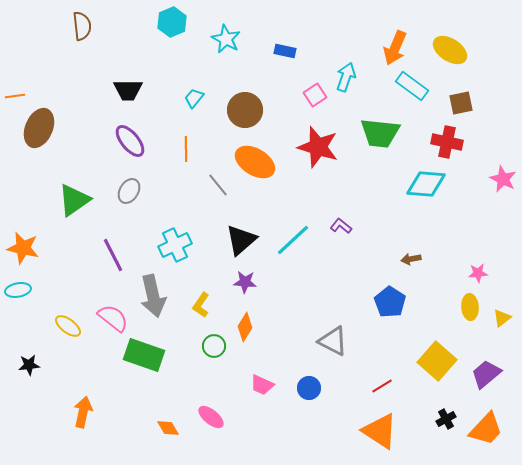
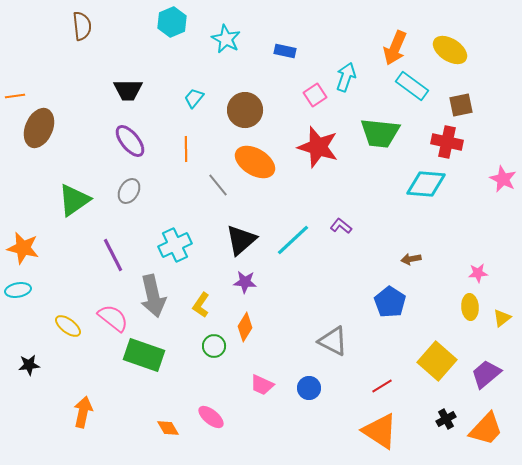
brown square at (461, 103): moved 2 px down
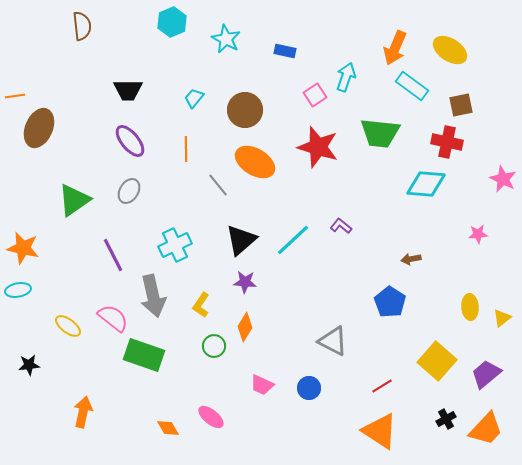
pink star at (478, 273): moved 39 px up
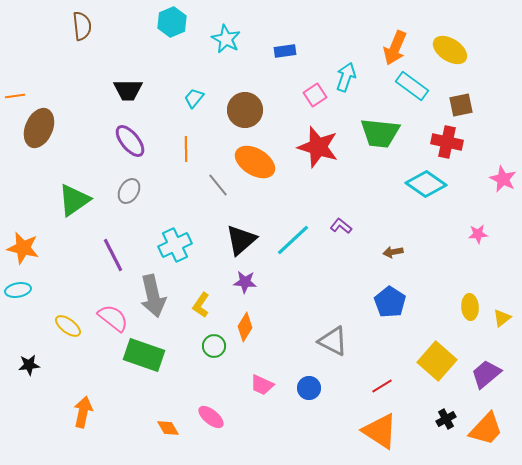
blue rectangle at (285, 51): rotated 20 degrees counterclockwise
cyan diamond at (426, 184): rotated 30 degrees clockwise
brown arrow at (411, 259): moved 18 px left, 7 px up
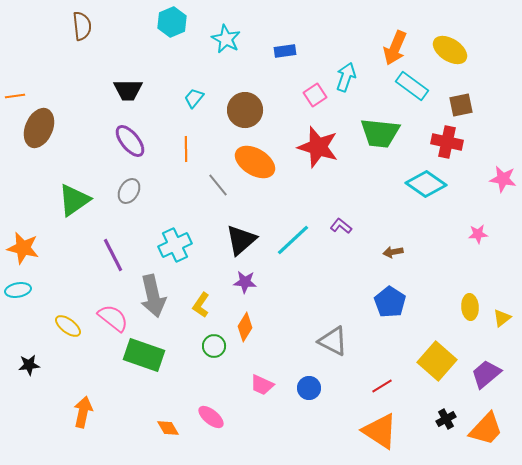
pink star at (503, 179): rotated 16 degrees counterclockwise
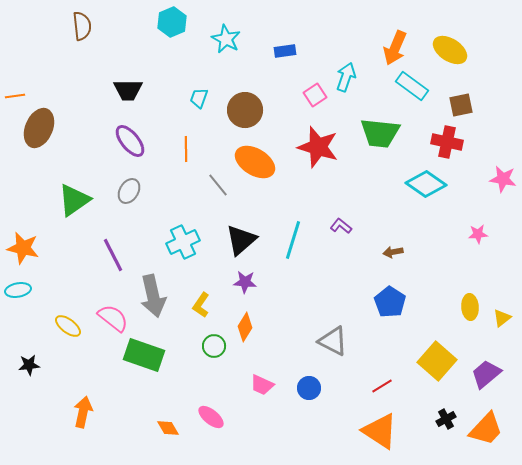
cyan trapezoid at (194, 98): moved 5 px right; rotated 20 degrees counterclockwise
cyan line at (293, 240): rotated 30 degrees counterclockwise
cyan cross at (175, 245): moved 8 px right, 3 px up
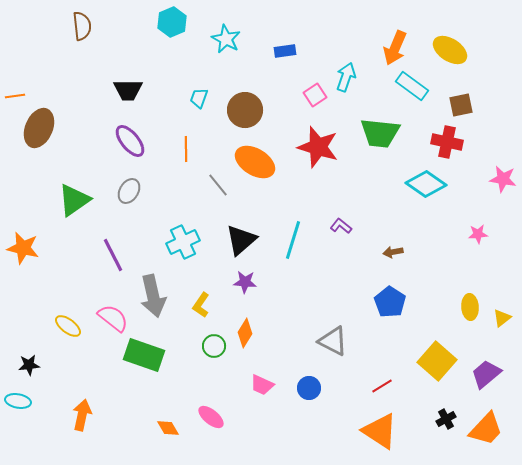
cyan ellipse at (18, 290): moved 111 px down; rotated 20 degrees clockwise
orange diamond at (245, 327): moved 6 px down
orange arrow at (83, 412): moved 1 px left, 3 px down
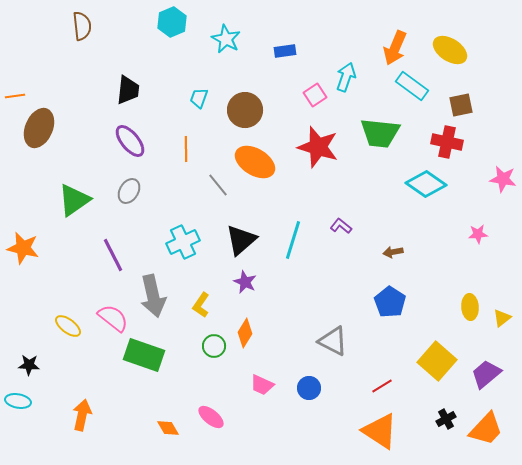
black trapezoid at (128, 90): rotated 84 degrees counterclockwise
purple star at (245, 282): rotated 20 degrees clockwise
black star at (29, 365): rotated 10 degrees clockwise
